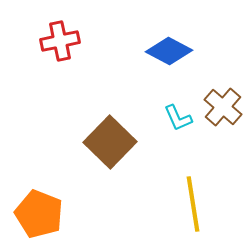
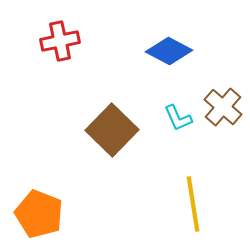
brown square: moved 2 px right, 12 px up
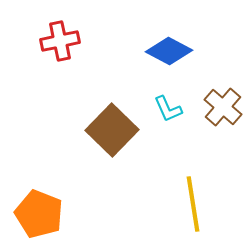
cyan L-shape: moved 10 px left, 9 px up
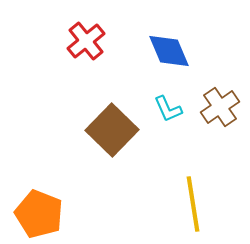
red cross: moved 26 px right; rotated 27 degrees counterclockwise
blue diamond: rotated 39 degrees clockwise
brown cross: moved 3 px left; rotated 15 degrees clockwise
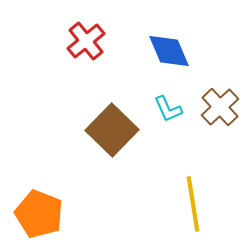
brown cross: rotated 9 degrees counterclockwise
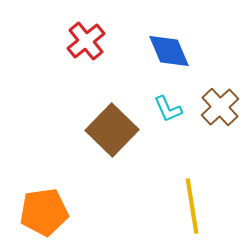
yellow line: moved 1 px left, 2 px down
orange pentagon: moved 5 px right, 2 px up; rotated 30 degrees counterclockwise
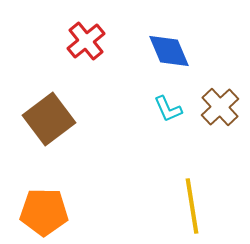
brown square: moved 63 px left, 11 px up; rotated 9 degrees clockwise
orange pentagon: rotated 9 degrees clockwise
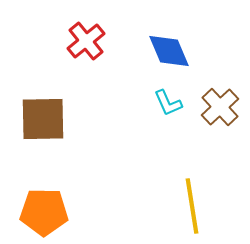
cyan L-shape: moved 6 px up
brown square: moved 6 px left; rotated 36 degrees clockwise
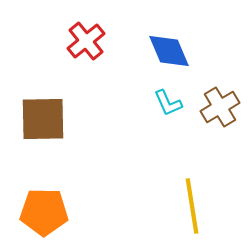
brown cross: rotated 12 degrees clockwise
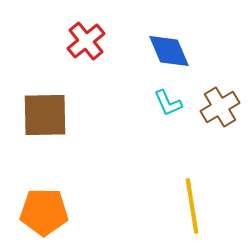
brown square: moved 2 px right, 4 px up
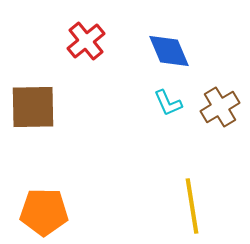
brown square: moved 12 px left, 8 px up
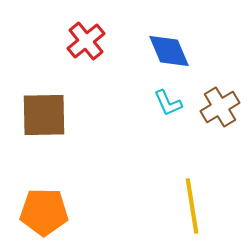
brown square: moved 11 px right, 8 px down
